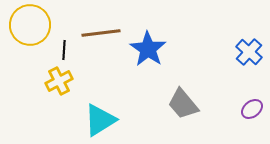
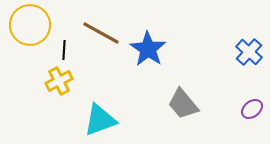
brown line: rotated 36 degrees clockwise
cyan triangle: rotated 12 degrees clockwise
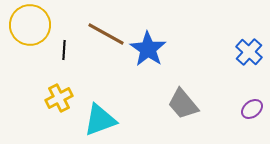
brown line: moved 5 px right, 1 px down
yellow cross: moved 17 px down
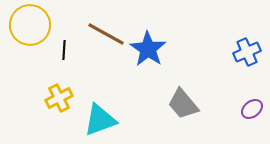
blue cross: moved 2 px left; rotated 24 degrees clockwise
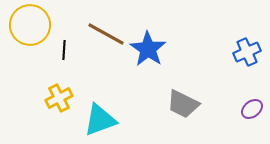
gray trapezoid: rotated 24 degrees counterclockwise
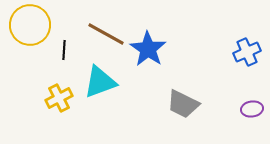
purple ellipse: rotated 30 degrees clockwise
cyan triangle: moved 38 px up
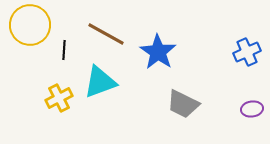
blue star: moved 10 px right, 3 px down
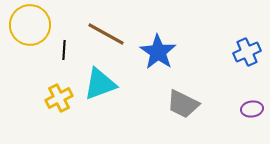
cyan triangle: moved 2 px down
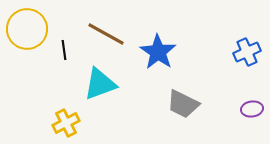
yellow circle: moved 3 px left, 4 px down
black line: rotated 12 degrees counterclockwise
yellow cross: moved 7 px right, 25 px down
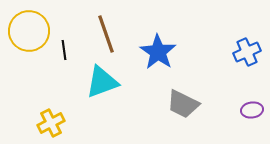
yellow circle: moved 2 px right, 2 px down
brown line: rotated 42 degrees clockwise
cyan triangle: moved 2 px right, 2 px up
purple ellipse: moved 1 px down
yellow cross: moved 15 px left
